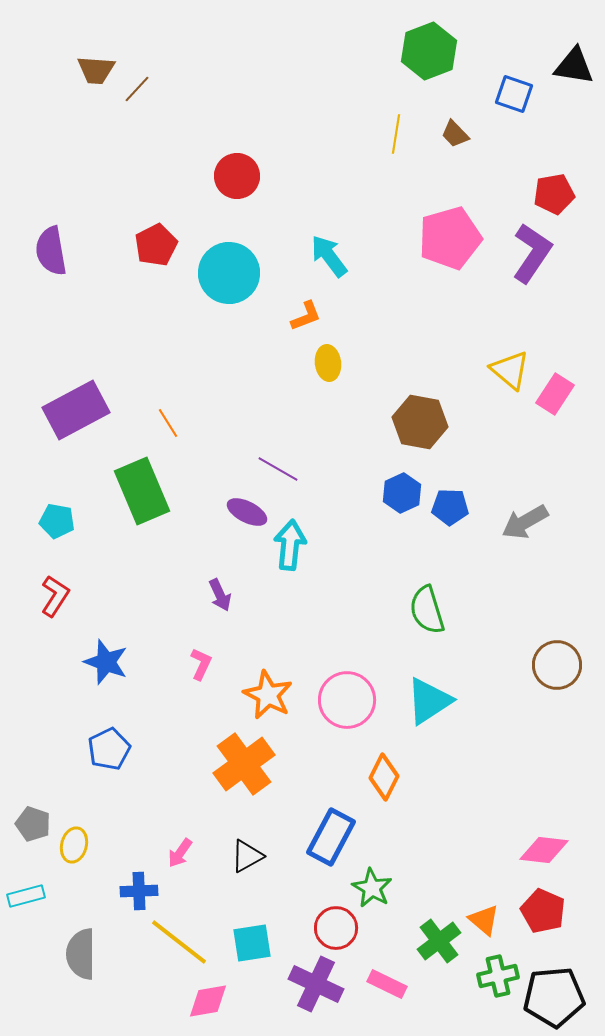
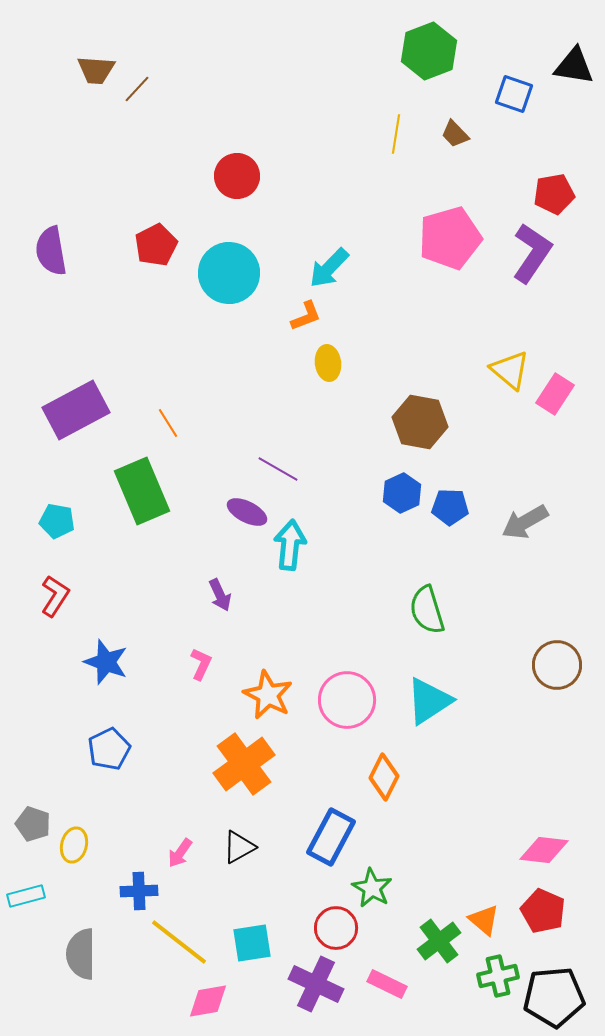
cyan arrow at (329, 256): moved 12 px down; rotated 99 degrees counterclockwise
black triangle at (247, 856): moved 8 px left, 9 px up
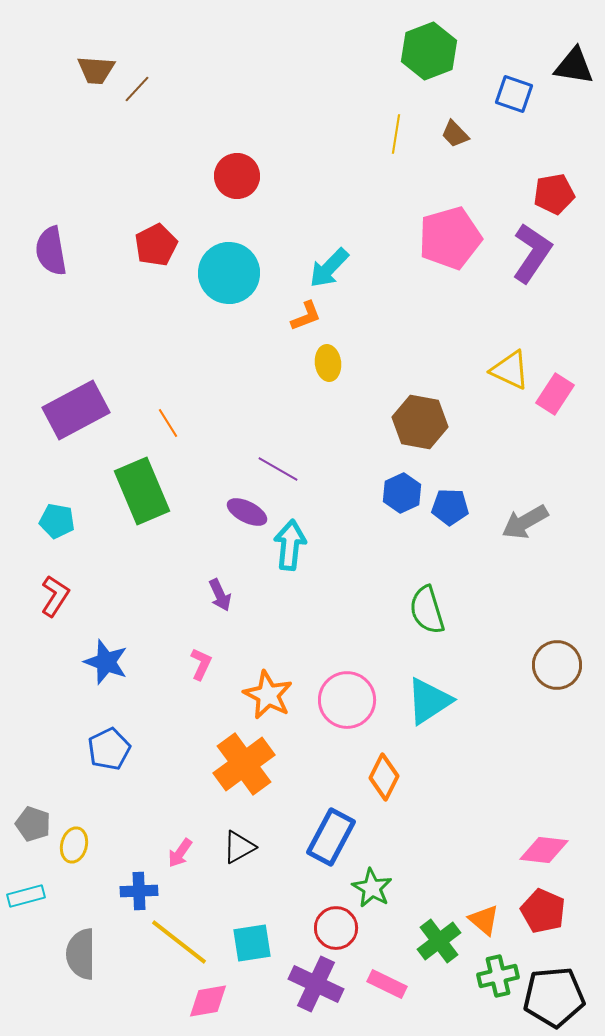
yellow triangle at (510, 370): rotated 15 degrees counterclockwise
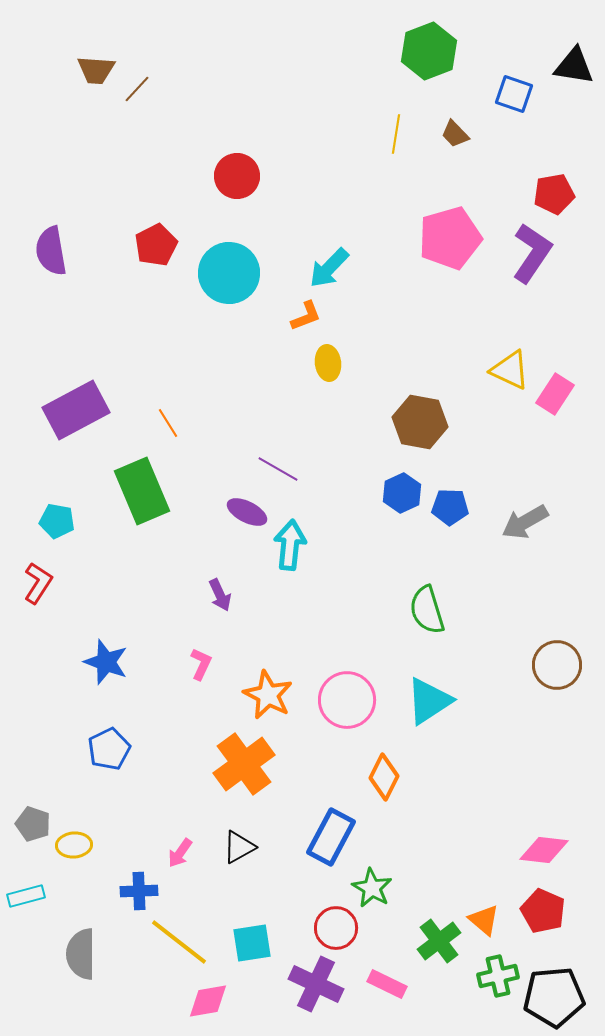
red L-shape at (55, 596): moved 17 px left, 13 px up
yellow ellipse at (74, 845): rotated 72 degrees clockwise
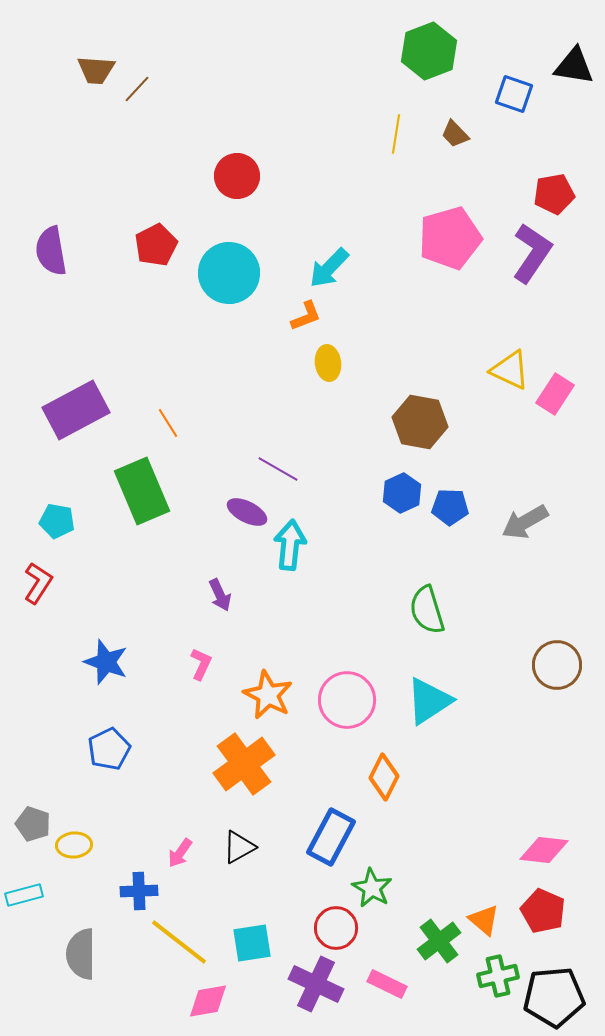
cyan rectangle at (26, 896): moved 2 px left, 1 px up
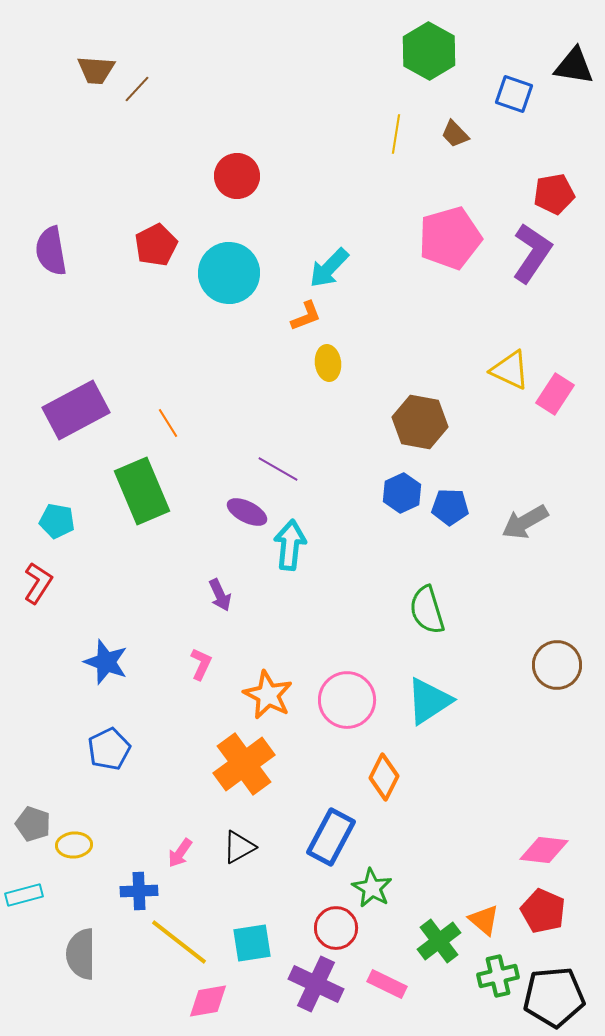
green hexagon at (429, 51): rotated 10 degrees counterclockwise
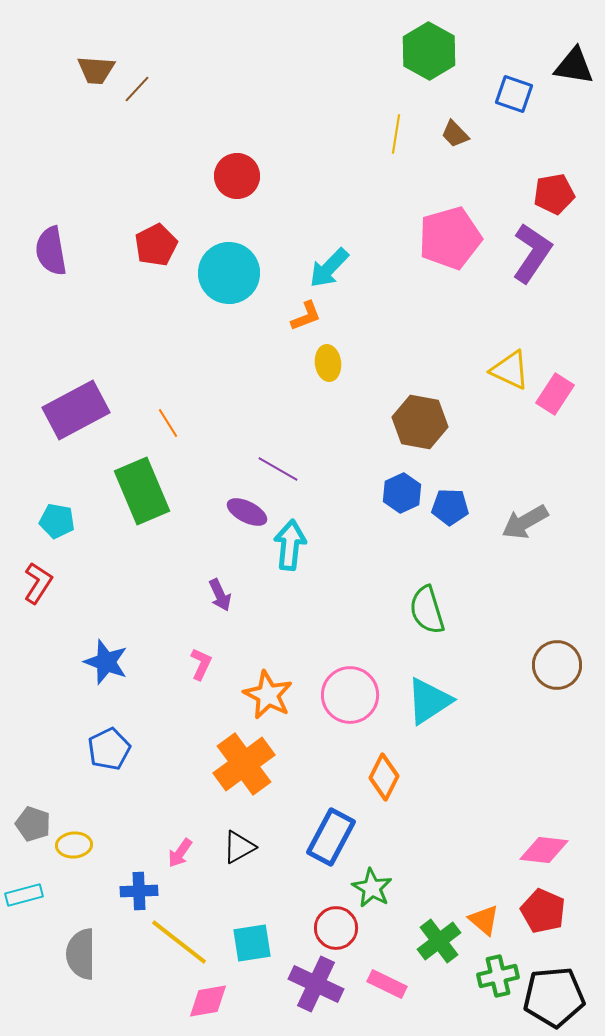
pink circle at (347, 700): moved 3 px right, 5 px up
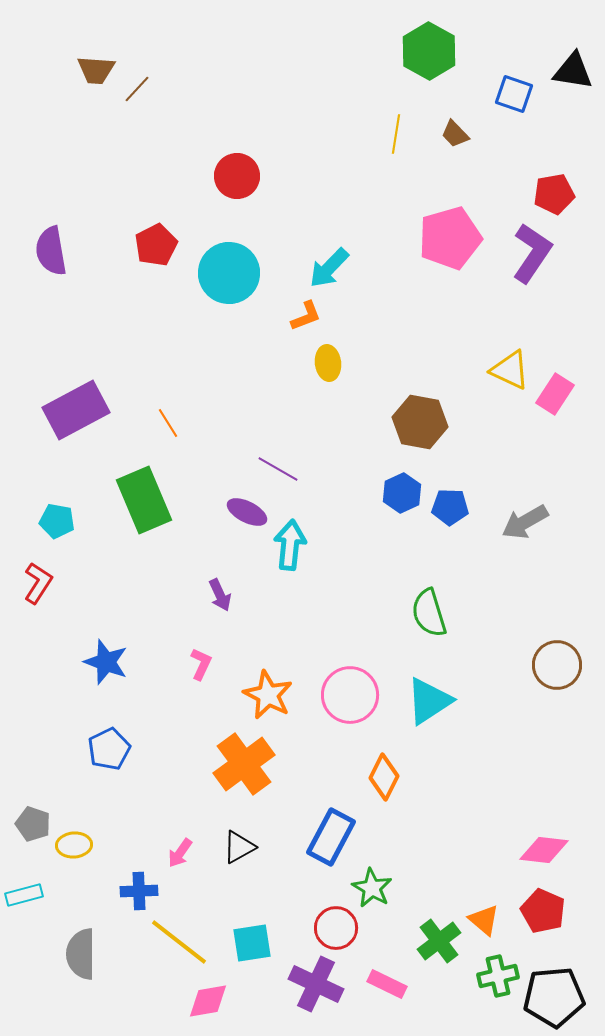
black triangle at (574, 66): moved 1 px left, 5 px down
green rectangle at (142, 491): moved 2 px right, 9 px down
green semicircle at (427, 610): moved 2 px right, 3 px down
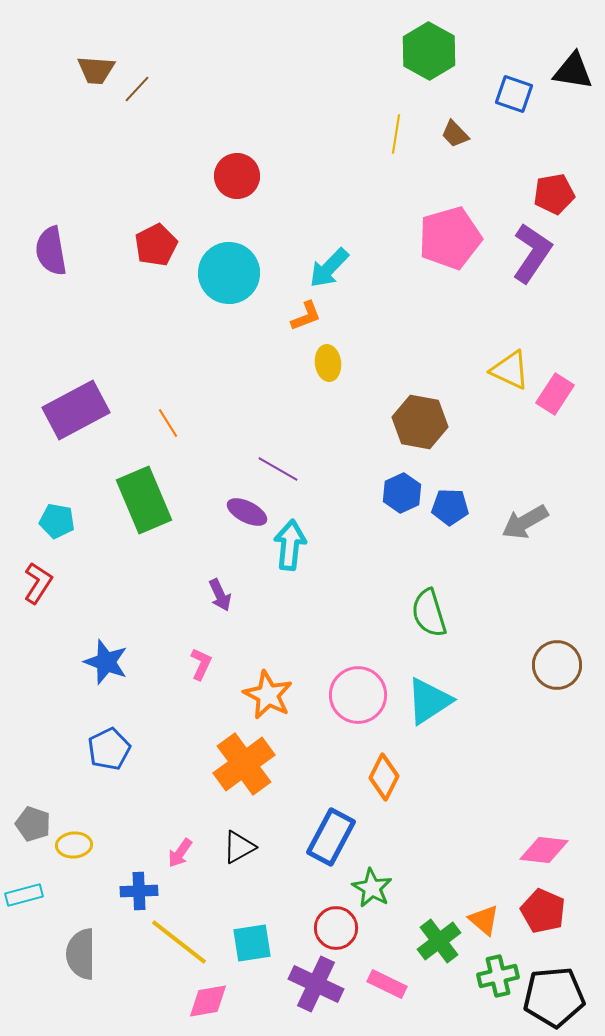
pink circle at (350, 695): moved 8 px right
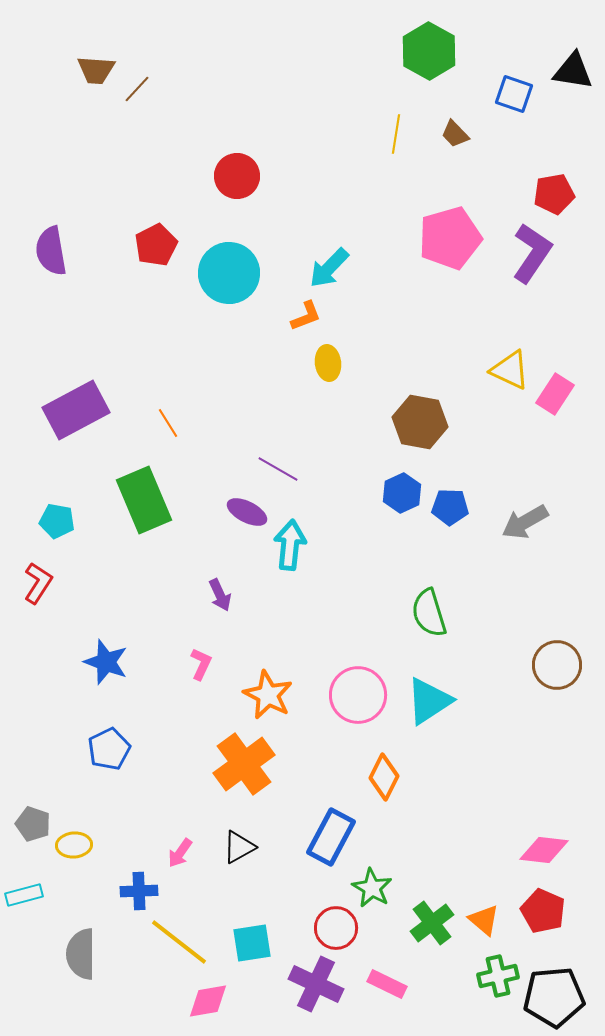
green cross at (439, 941): moved 7 px left, 18 px up
